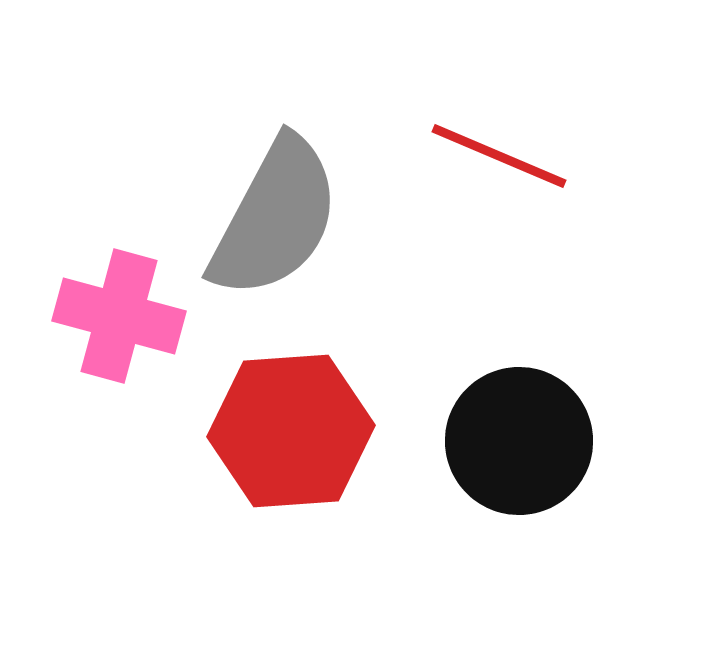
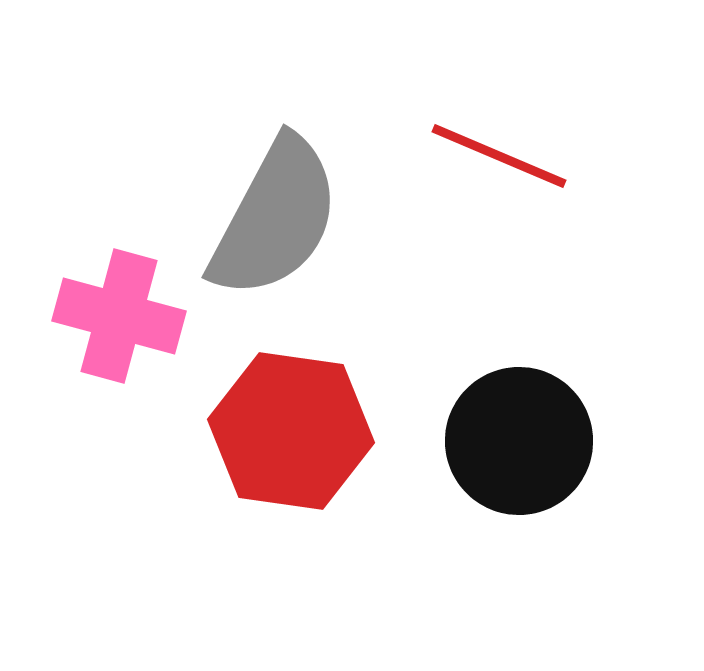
red hexagon: rotated 12 degrees clockwise
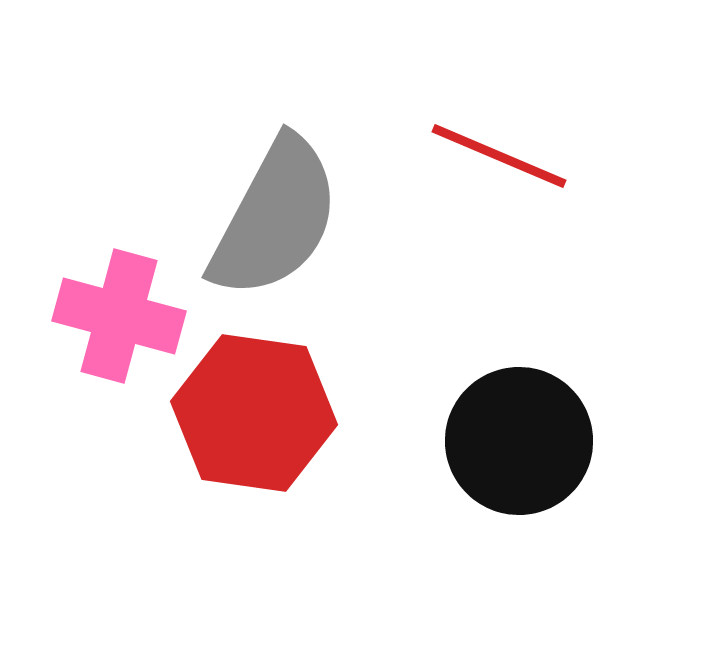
red hexagon: moved 37 px left, 18 px up
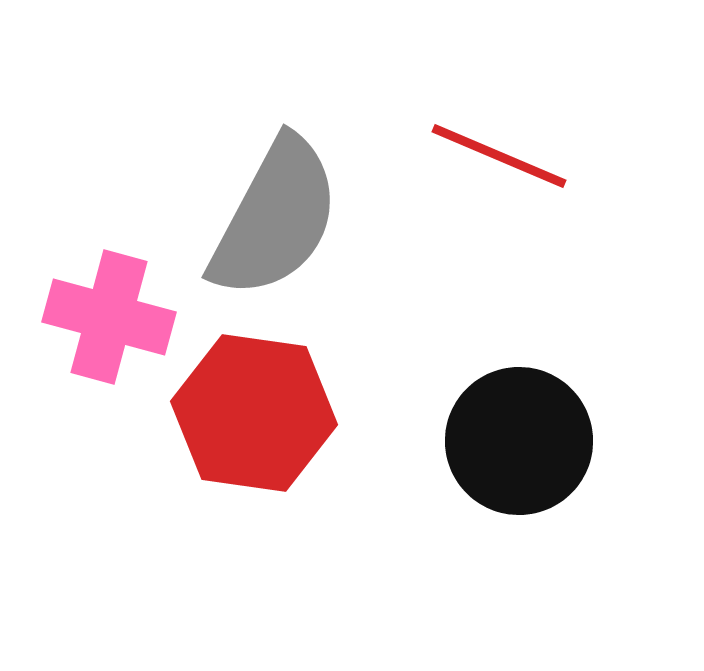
pink cross: moved 10 px left, 1 px down
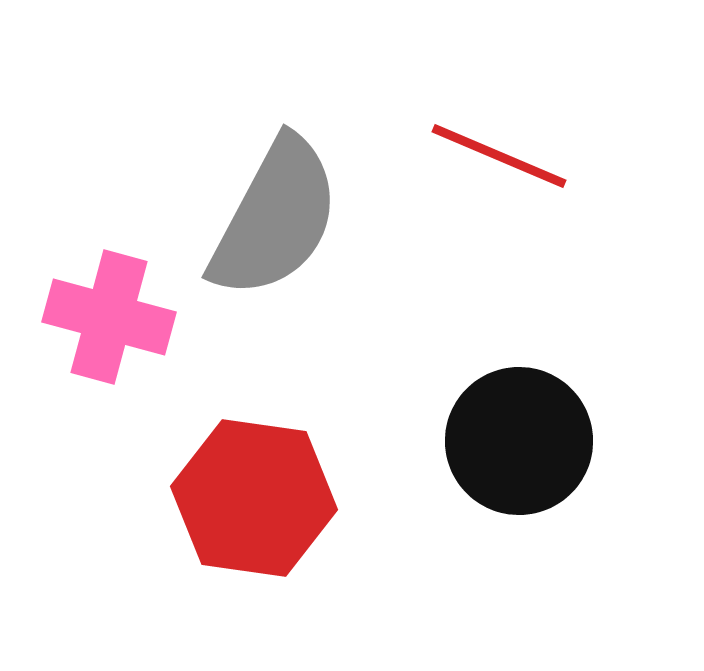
red hexagon: moved 85 px down
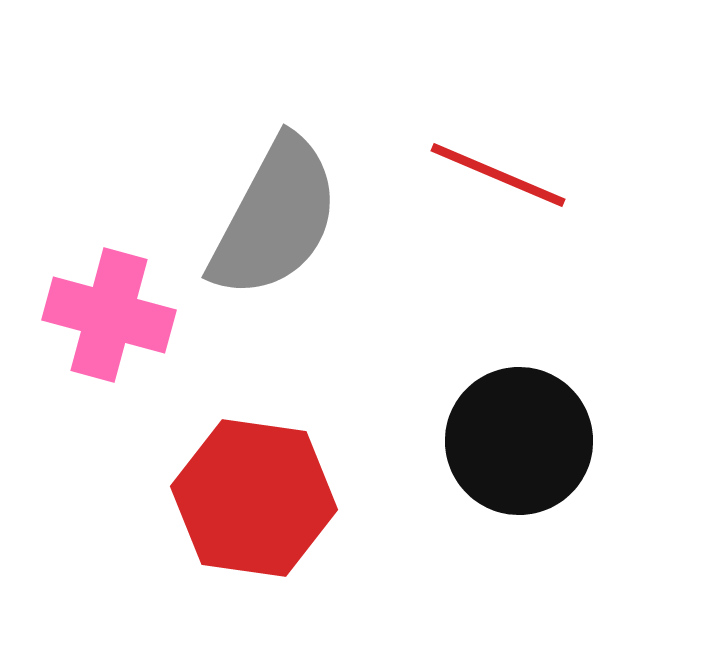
red line: moved 1 px left, 19 px down
pink cross: moved 2 px up
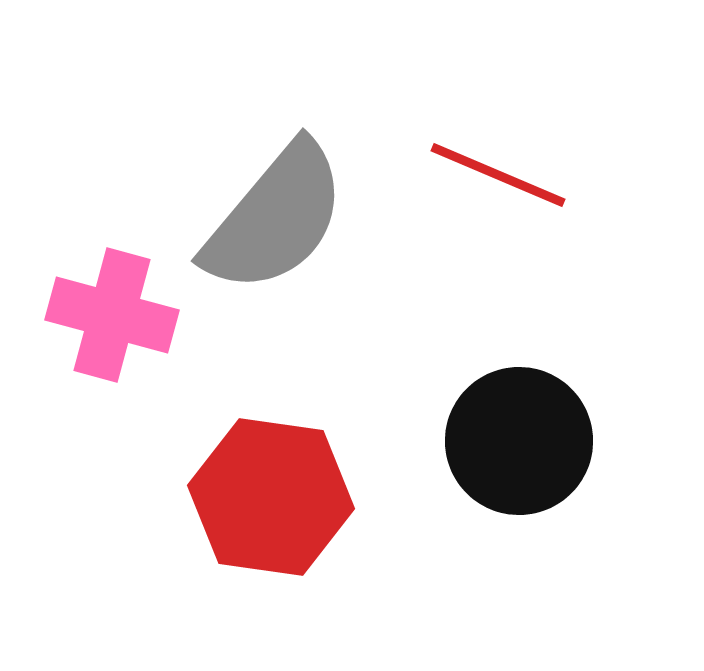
gray semicircle: rotated 12 degrees clockwise
pink cross: moved 3 px right
red hexagon: moved 17 px right, 1 px up
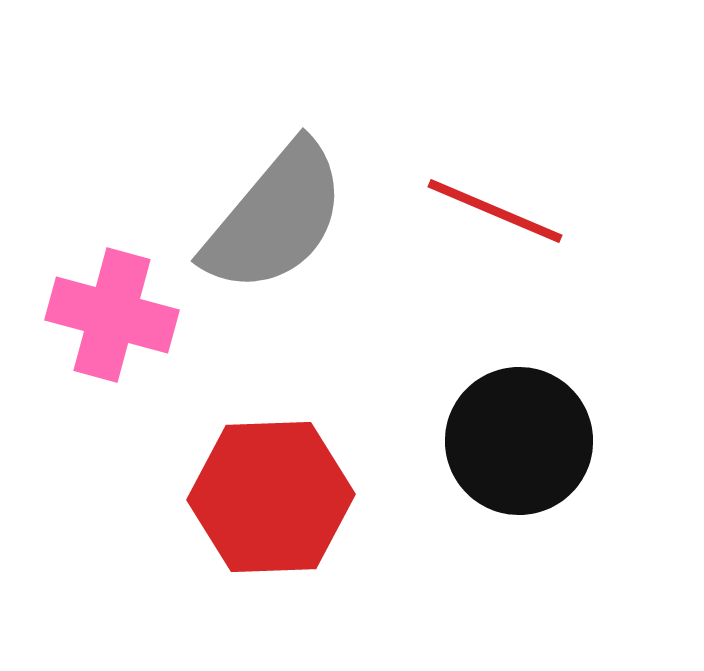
red line: moved 3 px left, 36 px down
red hexagon: rotated 10 degrees counterclockwise
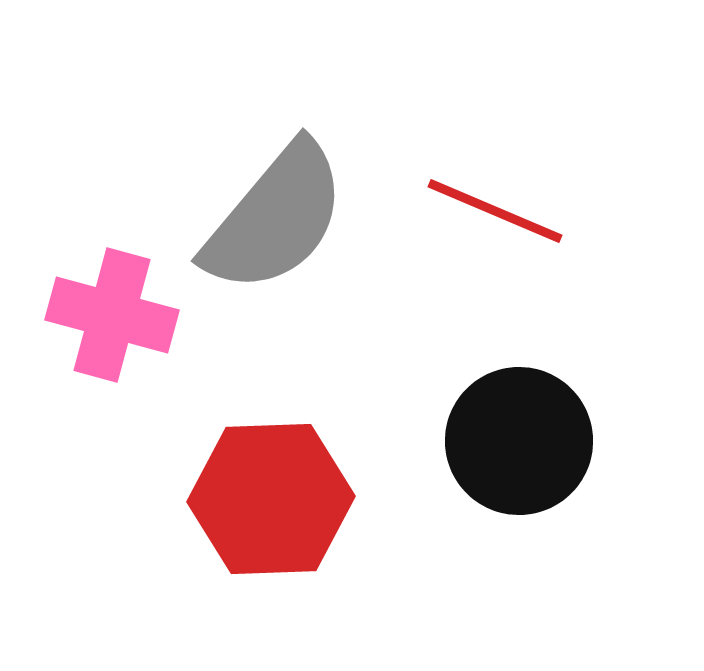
red hexagon: moved 2 px down
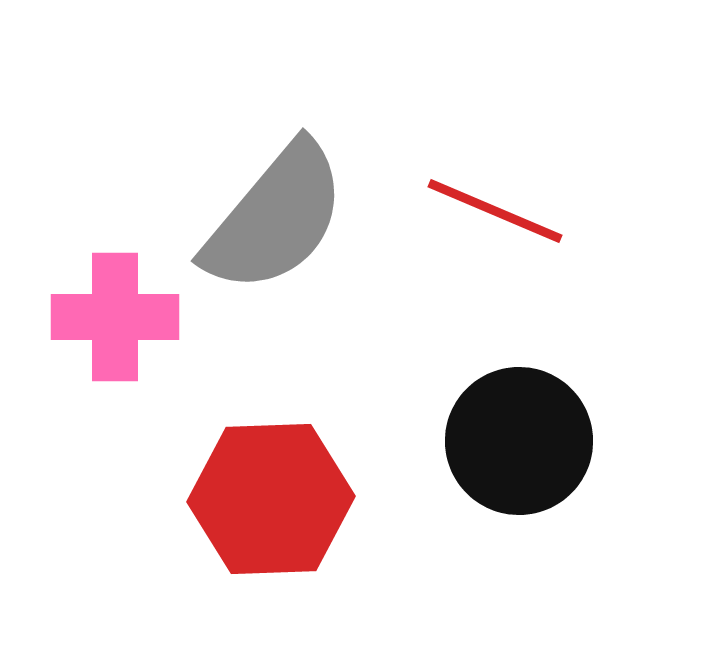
pink cross: moved 3 px right, 2 px down; rotated 15 degrees counterclockwise
